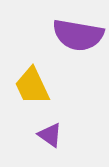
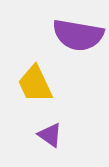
yellow trapezoid: moved 3 px right, 2 px up
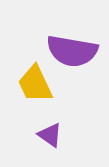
purple semicircle: moved 6 px left, 16 px down
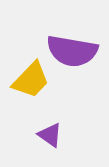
yellow trapezoid: moved 4 px left, 4 px up; rotated 111 degrees counterclockwise
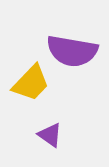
yellow trapezoid: moved 3 px down
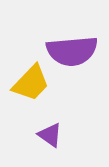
purple semicircle: rotated 15 degrees counterclockwise
